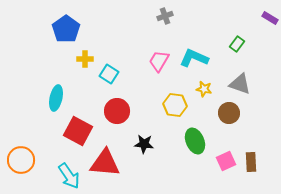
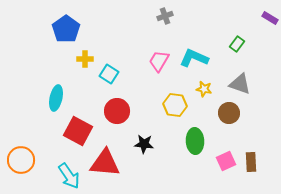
green ellipse: rotated 20 degrees clockwise
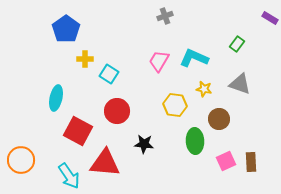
brown circle: moved 10 px left, 6 px down
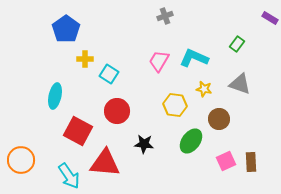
cyan ellipse: moved 1 px left, 2 px up
green ellipse: moved 4 px left; rotated 40 degrees clockwise
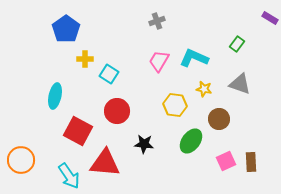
gray cross: moved 8 px left, 5 px down
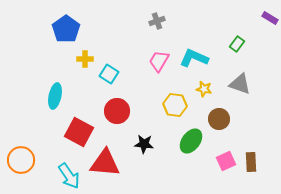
red square: moved 1 px right, 1 px down
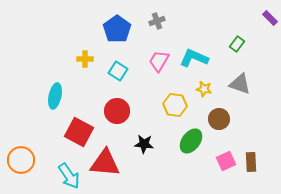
purple rectangle: rotated 14 degrees clockwise
blue pentagon: moved 51 px right
cyan square: moved 9 px right, 3 px up
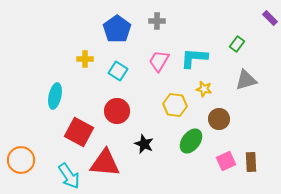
gray cross: rotated 21 degrees clockwise
cyan L-shape: rotated 20 degrees counterclockwise
gray triangle: moved 6 px right, 4 px up; rotated 35 degrees counterclockwise
black star: rotated 18 degrees clockwise
